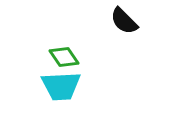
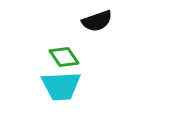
black semicircle: moved 27 px left; rotated 64 degrees counterclockwise
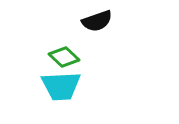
green diamond: rotated 12 degrees counterclockwise
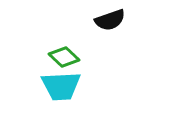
black semicircle: moved 13 px right, 1 px up
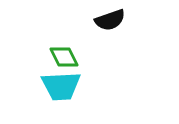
green diamond: rotated 20 degrees clockwise
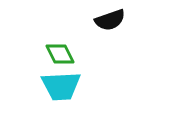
green diamond: moved 4 px left, 3 px up
